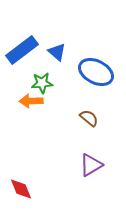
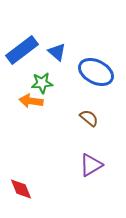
orange arrow: rotated 10 degrees clockwise
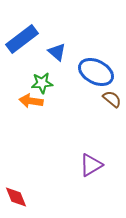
blue rectangle: moved 11 px up
brown semicircle: moved 23 px right, 19 px up
red diamond: moved 5 px left, 8 px down
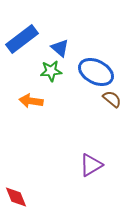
blue triangle: moved 3 px right, 4 px up
green star: moved 9 px right, 12 px up
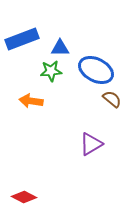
blue rectangle: rotated 16 degrees clockwise
blue triangle: rotated 42 degrees counterclockwise
blue ellipse: moved 2 px up
purple triangle: moved 21 px up
red diamond: moved 8 px right; rotated 40 degrees counterclockwise
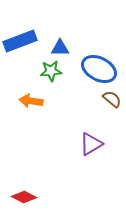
blue rectangle: moved 2 px left, 2 px down
blue ellipse: moved 3 px right, 1 px up
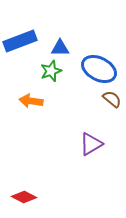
green star: rotated 15 degrees counterclockwise
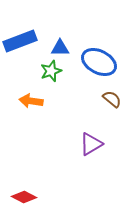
blue ellipse: moved 7 px up
